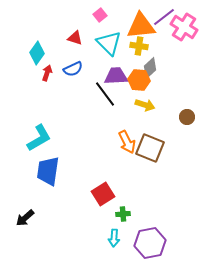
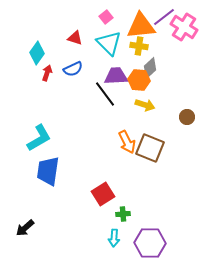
pink square: moved 6 px right, 2 px down
black arrow: moved 10 px down
purple hexagon: rotated 12 degrees clockwise
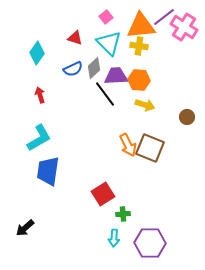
gray diamond: moved 56 px left
red arrow: moved 7 px left, 22 px down; rotated 35 degrees counterclockwise
orange arrow: moved 1 px right, 3 px down
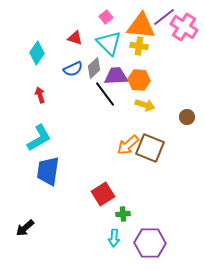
orange triangle: rotated 12 degrees clockwise
orange arrow: rotated 75 degrees clockwise
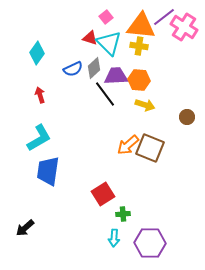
red triangle: moved 15 px right
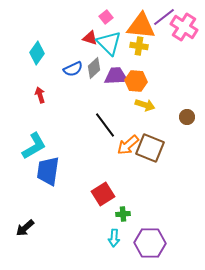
orange hexagon: moved 3 px left, 1 px down
black line: moved 31 px down
cyan L-shape: moved 5 px left, 8 px down
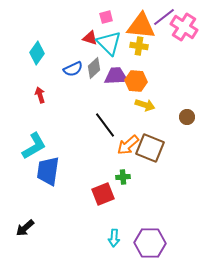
pink square: rotated 24 degrees clockwise
red square: rotated 10 degrees clockwise
green cross: moved 37 px up
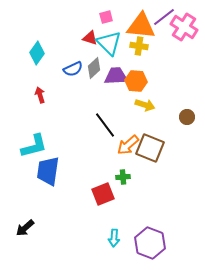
cyan L-shape: rotated 16 degrees clockwise
purple hexagon: rotated 20 degrees clockwise
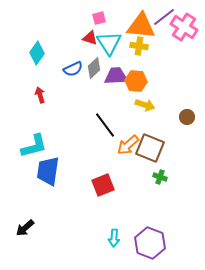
pink square: moved 7 px left, 1 px down
cyan triangle: rotated 12 degrees clockwise
green cross: moved 37 px right; rotated 24 degrees clockwise
red square: moved 9 px up
